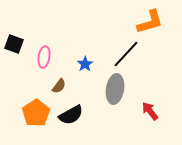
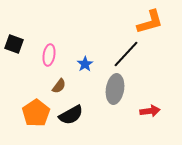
pink ellipse: moved 5 px right, 2 px up
red arrow: rotated 120 degrees clockwise
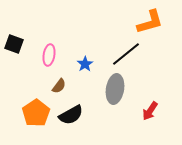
black line: rotated 8 degrees clockwise
red arrow: rotated 132 degrees clockwise
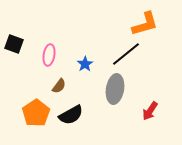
orange L-shape: moved 5 px left, 2 px down
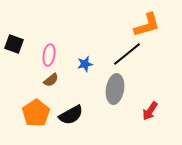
orange L-shape: moved 2 px right, 1 px down
black line: moved 1 px right
blue star: rotated 21 degrees clockwise
brown semicircle: moved 8 px left, 6 px up; rotated 14 degrees clockwise
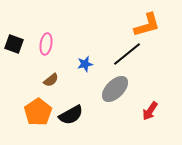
pink ellipse: moved 3 px left, 11 px up
gray ellipse: rotated 36 degrees clockwise
orange pentagon: moved 2 px right, 1 px up
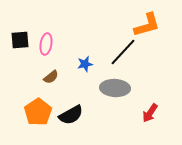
black square: moved 6 px right, 4 px up; rotated 24 degrees counterclockwise
black line: moved 4 px left, 2 px up; rotated 8 degrees counterclockwise
brown semicircle: moved 3 px up
gray ellipse: moved 1 px up; rotated 48 degrees clockwise
red arrow: moved 2 px down
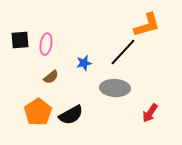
blue star: moved 1 px left, 1 px up
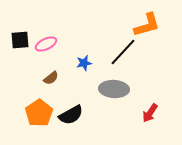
pink ellipse: rotated 55 degrees clockwise
brown semicircle: moved 1 px down
gray ellipse: moved 1 px left, 1 px down
orange pentagon: moved 1 px right, 1 px down
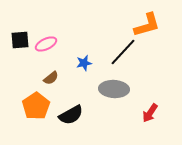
orange pentagon: moved 3 px left, 7 px up
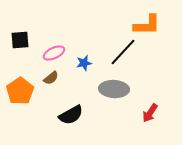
orange L-shape: rotated 16 degrees clockwise
pink ellipse: moved 8 px right, 9 px down
orange pentagon: moved 16 px left, 15 px up
